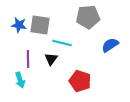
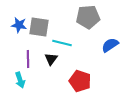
gray square: moved 1 px left, 2 px down
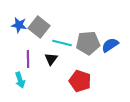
gray pentagon: moved 26 px down
gray square: rotated 30 degrees clockwise
